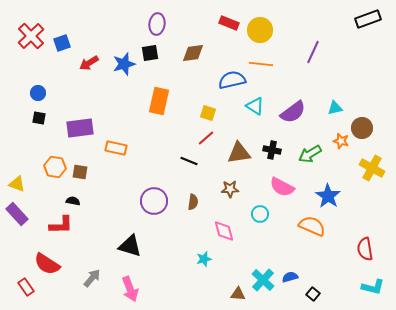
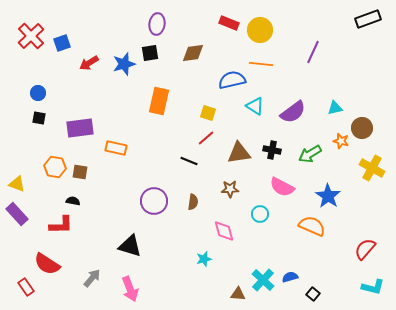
red semicircle at (365, 249): rotated 50 degrees clockwise
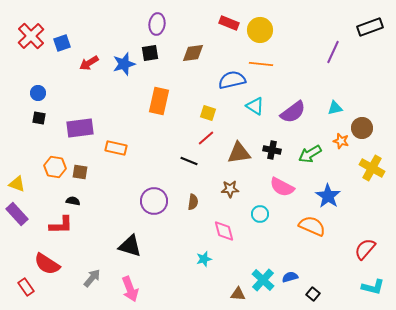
black rectangle at (368, 19): moved 2 px right, 8 px down
purple line at (313, 52): moved 20 px right
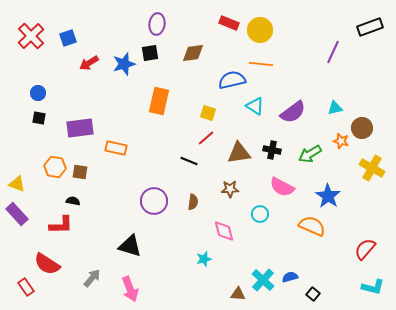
blue square at (62, 43): moved 6 px right, 5 px up
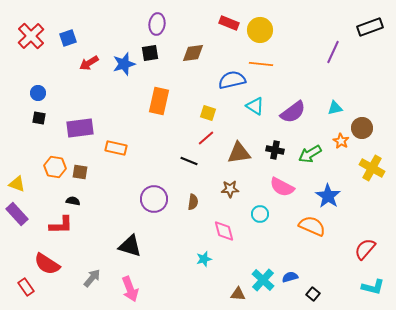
orange star at (341, 141): rotated 14 degrees clockwise
black cross at (272, 150): moved 3 px right
purple circle at (154, 201): moved 2 px up
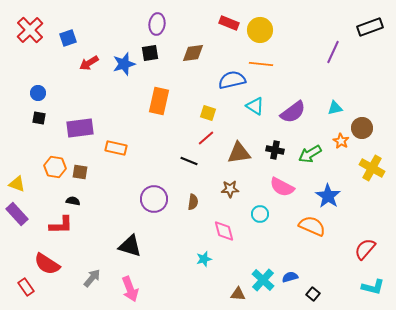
red cross at (31, 36): moved 1 px left, 6 px up
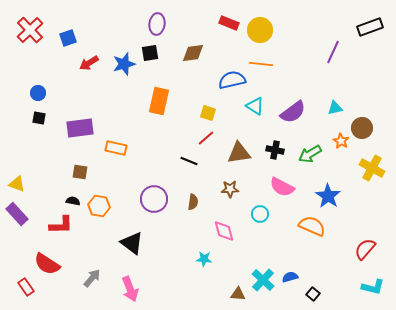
orange hexagon at (55, 167): moved 44 px right, 39 px down
black triangle at (130, 246): moved 2 px right, 3 px up; rotated 20 degrees clockwise
cyan star at (204, 259): rotated 21 degrees clockwise
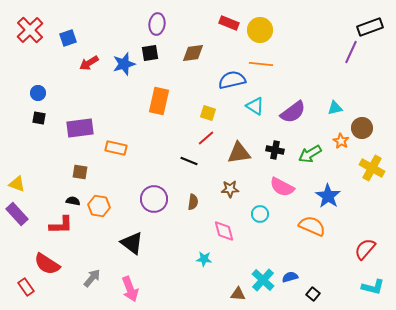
purple line at (333, 52): moved 18 px right
